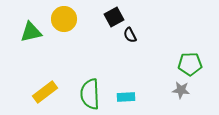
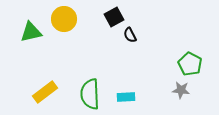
green pentagon: rotated 30 degrees clockwise
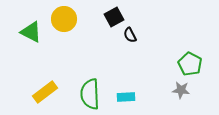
green triangle: rotated 40 degrees clockwise
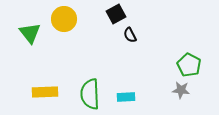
black square: moved 2 px right, 3 px up
green triangle: moved 1 px left, 1 px down; rotated 25 degrees clockwise
green pentagon: moved 1 px left, 1 px down
yellow rectangle: rotated 35 degrees clockwise
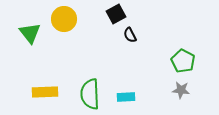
green pentagon: moved 6 px left, 4 px up
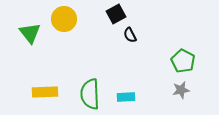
gray star: rotated 18 degrees counterclockwise
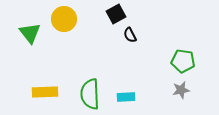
green pentagon: rotated 20 degrees counterclockwise
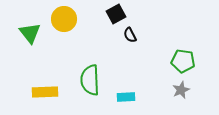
gray star: rotated 12 degrees counterclockwise
green semicircle: moved 14 px up
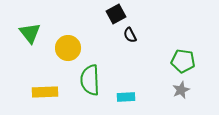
yellow circle: moved 4 px right, 29 px down
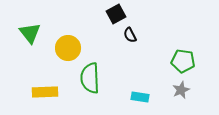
green semicircle: moved 2 px up
cyan rectangle: moved 14 px right; rotated 12 degrees clockwise
